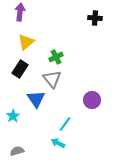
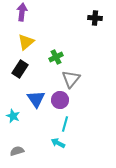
purple arrow: moved 2 px right
gray triangle: moved 19 px right; rotated 18 degrees clockwise
purple circle: moved 32 px left
cyan star: rotated 16 degrees counterclockwise
cyan line: rotated 21 degrees counterclockwise
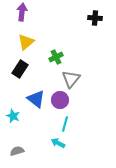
blue triangle: rotated 18 degrees counterclockwise
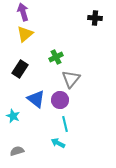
purple arrow: moved 1 px right; rotated 24 degrees counterclockwise
yellow triangle: moved 1 px left, 8 px up
cyan line: rotated 28 degrees counterclockwise
